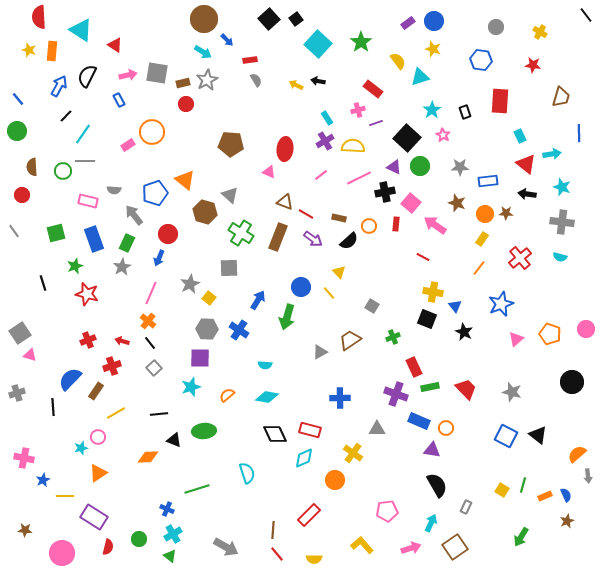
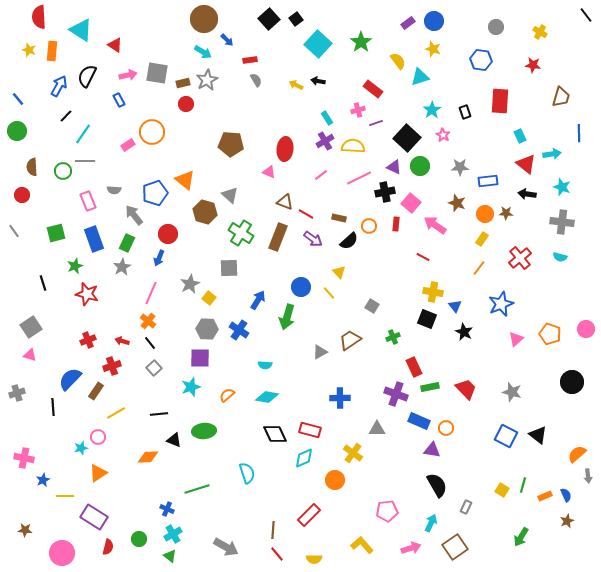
pink rectangle at (88, 201): rotated 54 degrees clockwise
gray square at (20, 333): moved 11 px right, 6 px up
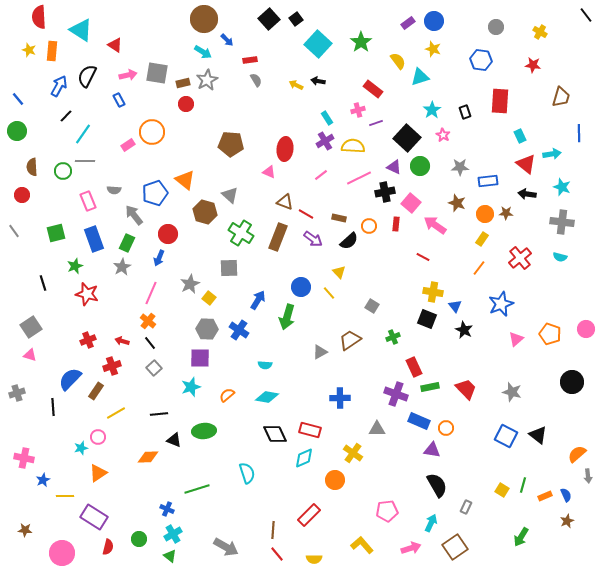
black star at (464, 332): moved 2 px up
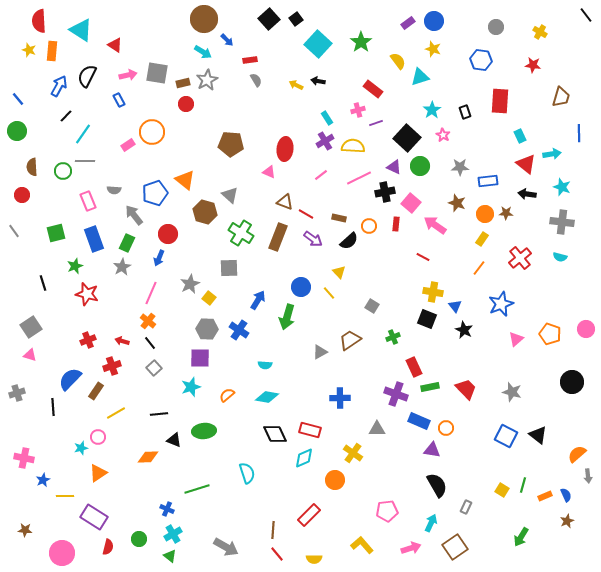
red semicircle at (39, 17): moved 4 px down
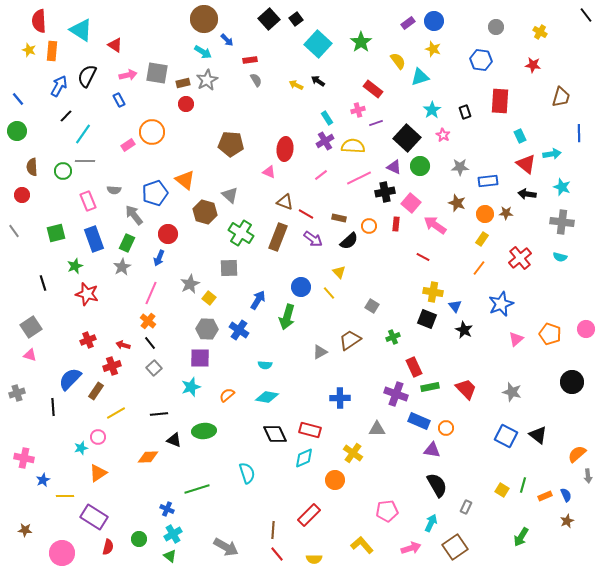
black arrow at (318, 81): rotated 24 degrees clockwise
red arrow at (122, 341): moved 1 px right, 4 px down
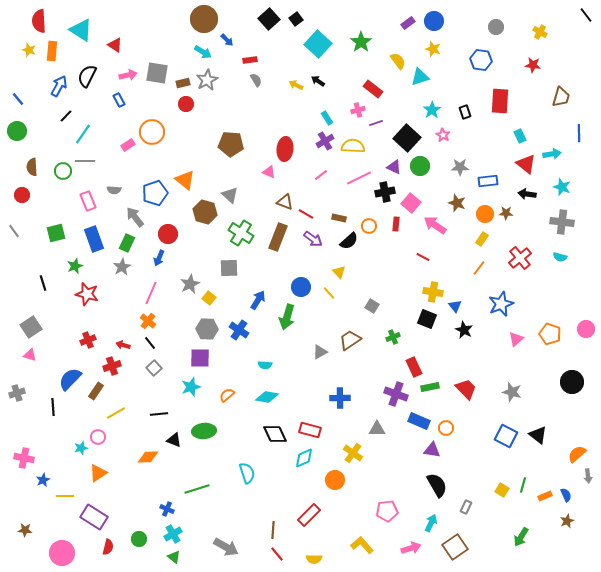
gray arrow at (134, 215): moved 1 px right, 2 px down
green triangle at (170, 556): moved 4 px right, 1 px down
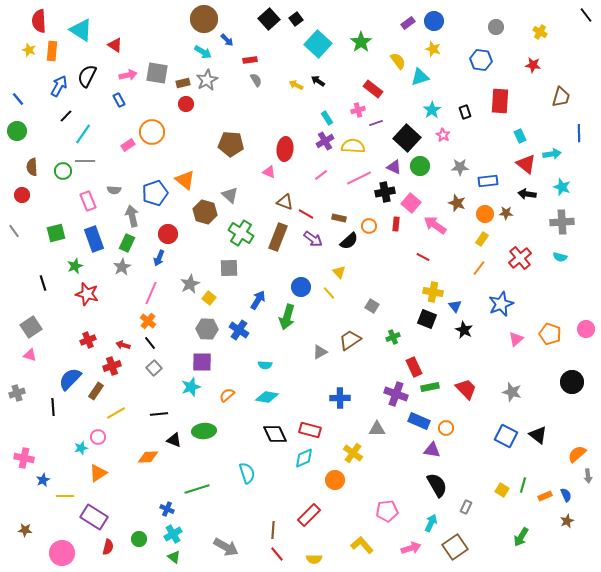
gray arrow at (135, 217): moved 3 px left, 1 px up; rotated 25 degrees clockwise
gray cross at (562, 222): rotated 10 degrees counterclockwise
purple square at (200, 358): moved 2 px right, 4 px down
